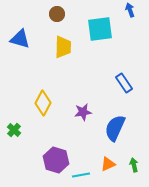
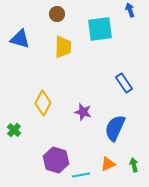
purple star: rotated 24 degrees clockwise
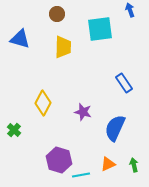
purple hexagon: moved 3 px right
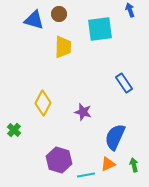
brown circle: moved 2 px right
blue triangle: moved 14 px right, 19 px up
blue semicircle: moved 9 px down
cyan line: moved 5 px right
